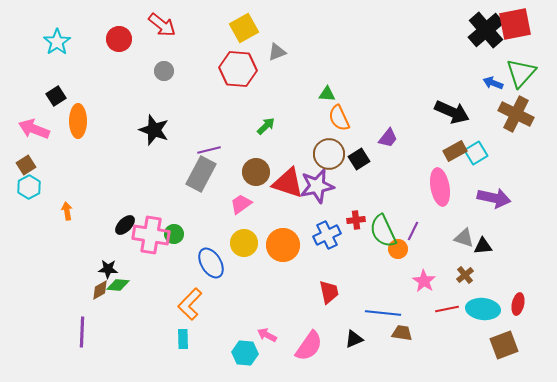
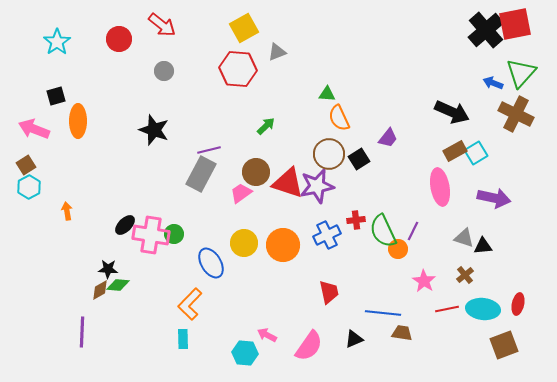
black square at (56, 96): rotated 18 degrees clockwise
pink trapezoid at (241, 204): moved 11 px up
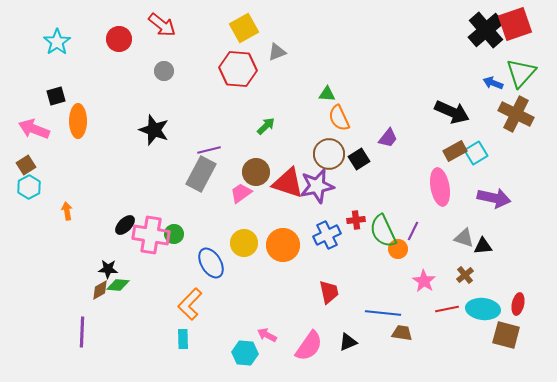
red square at (515, 24): rotated 8 degrees counterclockwise
black triangle at (354, 339): moved 6 px left, 3 px down
brown square at (504, 345): moved 2 px right, 10 px up; rotated 36 degrees clockwise
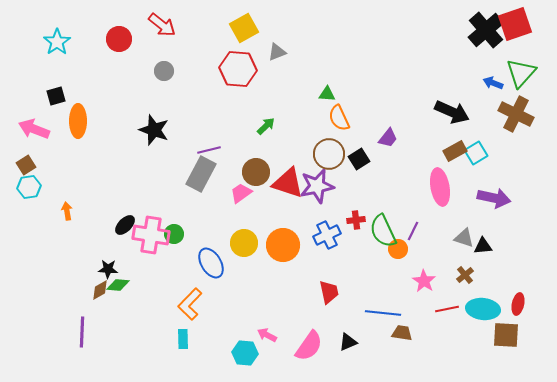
cyan hexagon at (29, 187): rotated 20 degrees clockwise
brown square at (506, 335): rotated 12 degrees counterclockwise
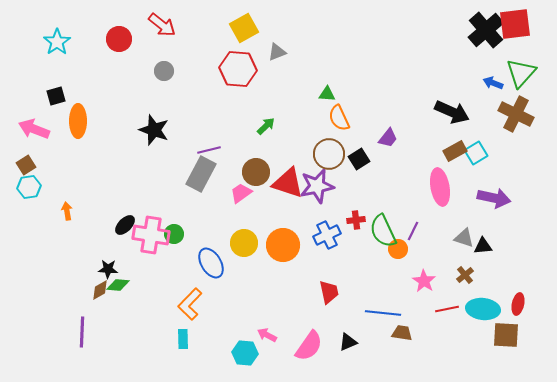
red square at (515, 24): rotated 12 degrees clockwise
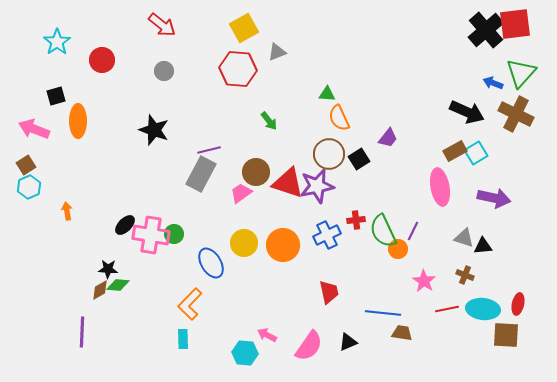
red circle at (119, 39): moved 17 px left, 21 px down
black arrow at (452, 112): moved 15 px right
green arrow at (266, 126): moved 3 px right, 5 px up; rotated 96 degrees clockwise
cyan hexagon at (29, 187): rotated 15 degrees counterclockwise
brown cross at (465, 275): rotated 30 degrees counterclockwise
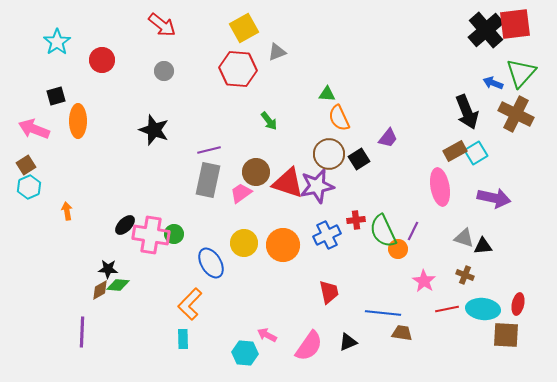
black arrow at (467, 112): rotated 44 degrees clockwise
gray rectangle at (201, 174): moved 7 px right, 6 px down; rotated 16 degrees counterclockwise
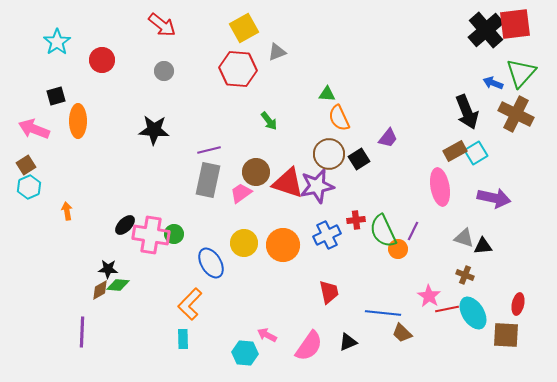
black star at (154, 130): rotated 16 degrees counterclockwise
pink star at (424, 281): moved 5 px right, 15 px down
cyan ellipse at (483, 309): moved 10 px left, 4 px down; rotated 52 degrees clockwise
brown trapezoid at (402, 333): rotated 145 degrees counterclockwise
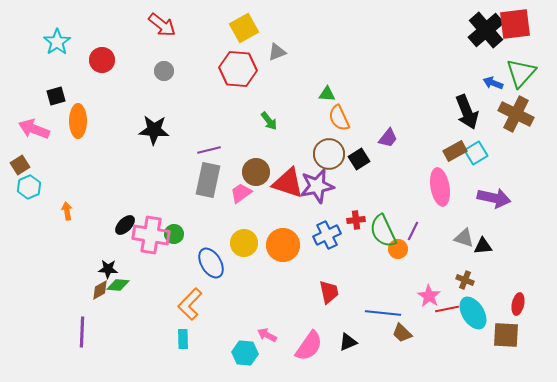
brown square at (26, 165): moved 6 px left
brown cross at (465, 275): moved 5 px down
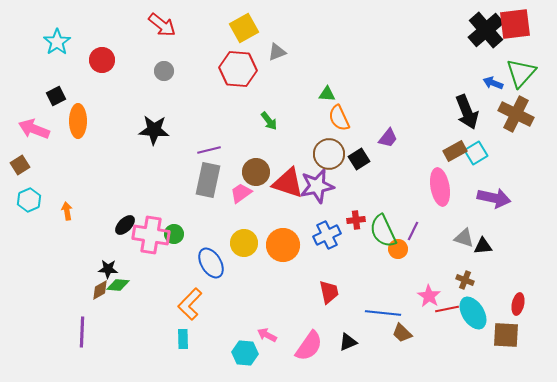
black square at (56, 96): rotated 12 degrees counterclockwise
cyan hexagon at (29, 187): moved 13 px down
